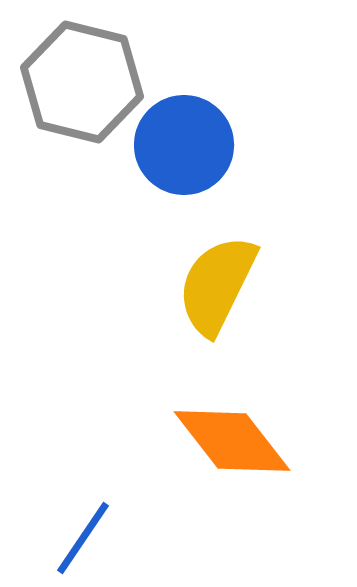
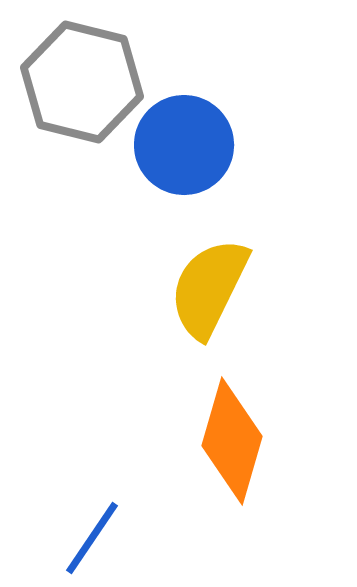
yellow semicircle: moved 8 px left, 3 px down
orange diamond: rotated 54 degrees clockwise
blue line: moved 9 px right
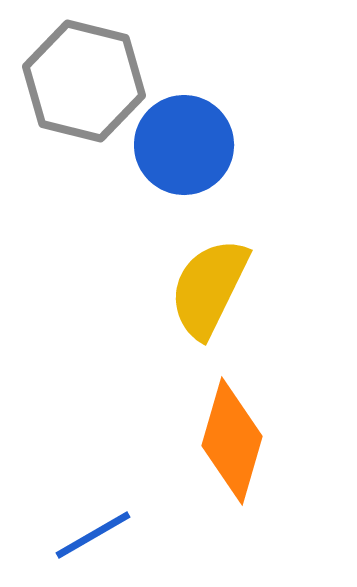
gray hexagon: moved 2 px right, 1 px up
blue line: moved 1 px right, 3 px up; rotated 26 degrees clockwise
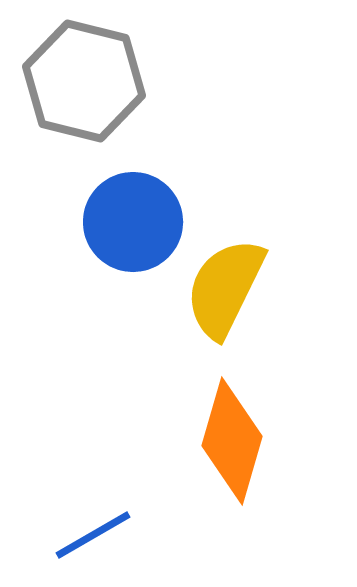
blue circle: moved 51 px left, 77 px down
yellow semicircle: moved 16 px right
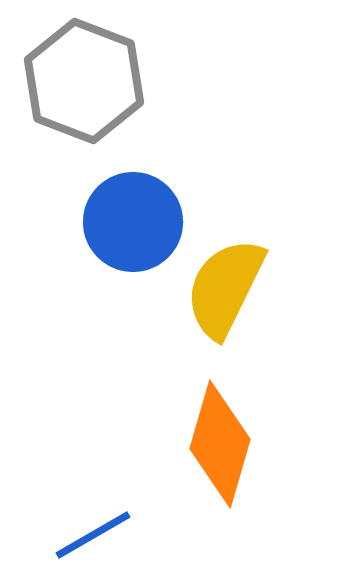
gray hexagon: rotated 7 degrees clockwise
orange diamond: moved 12 px left, 3 px down
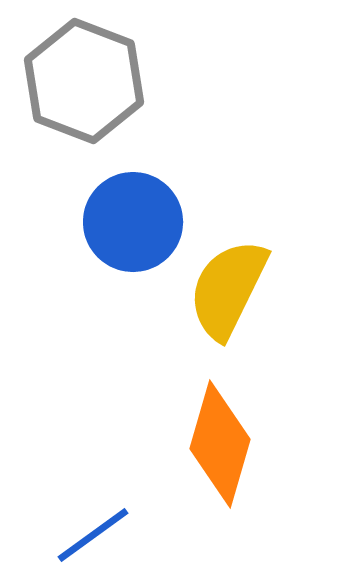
yellow semicircle: moved 3 px right, 1 px down
blue line: rotated 6 degrees counterclockwise
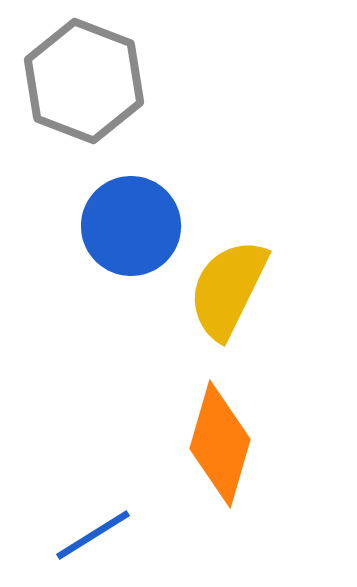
blue circle: moved 2 px left, 4 px down
blue line: rotated 4 degrees clockwise
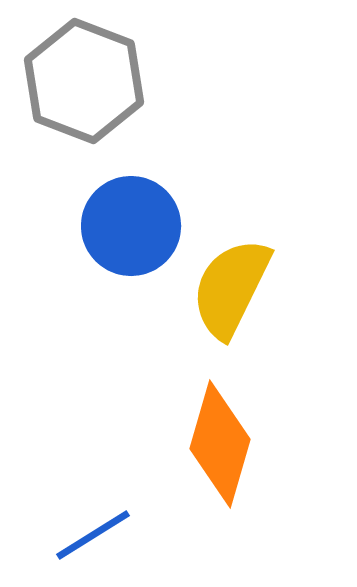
yellow semicircle: moved 3 px right, 1 px up
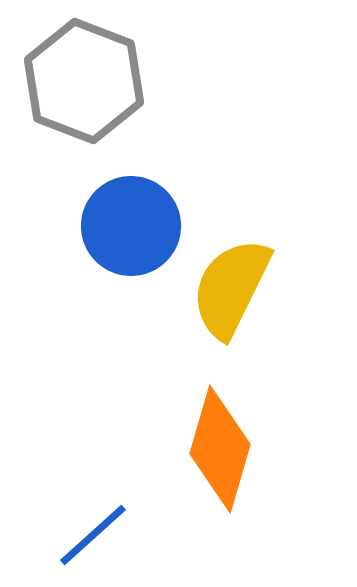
orange diamond: moved 5 px down
blue line: rotated 10 degrees counterclockwise
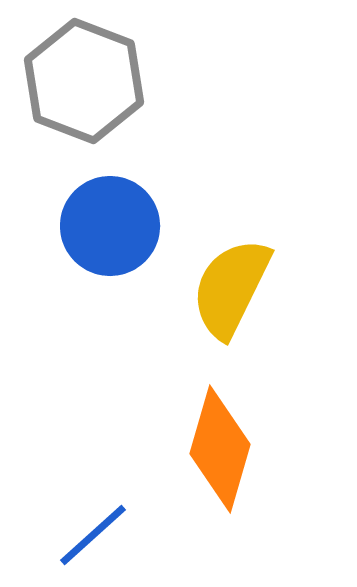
blue circle: moved 21 px left
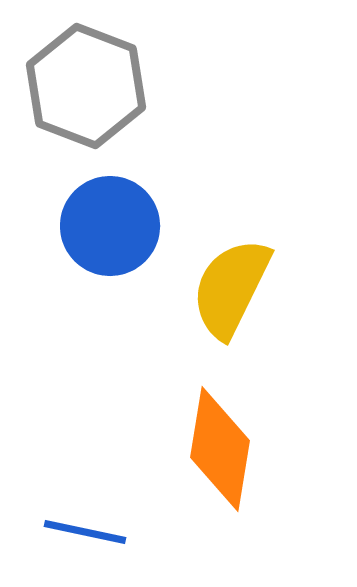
gray hexagon: moved 2 px right, 5 px down
orange diamond: rotated 7 degrees counterclockwise
blue line: moved 8 px left, 3 px up; rotated 54 degrees clockwise
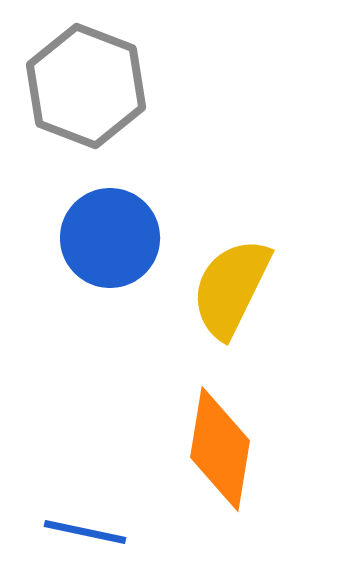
blue circle: moved 12 px down
